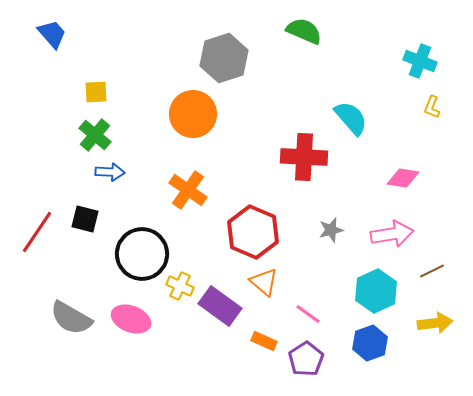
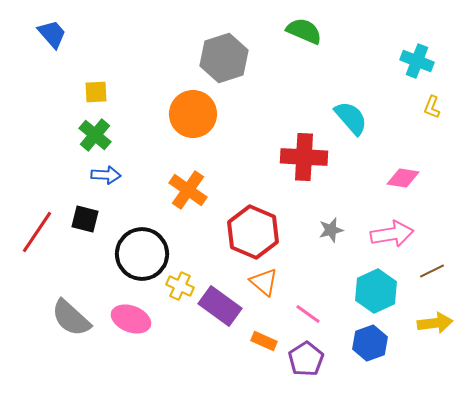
cyan cross: moved 3 px left
blue arrow: moved 4 px left, 3 px down
gray semicircle: rotated 12 degrees clockwise
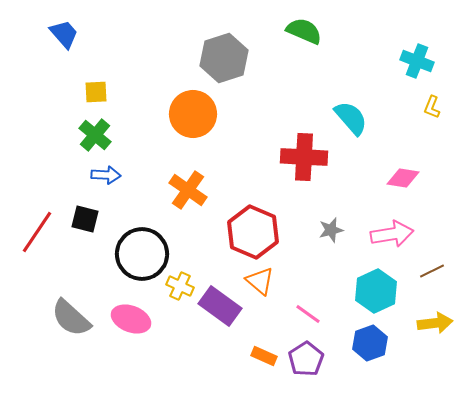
blue trapezoid: moved 12 px right
orange triangle: moved 4 px left, 1 px up
orange rectangle: moved 15 px down
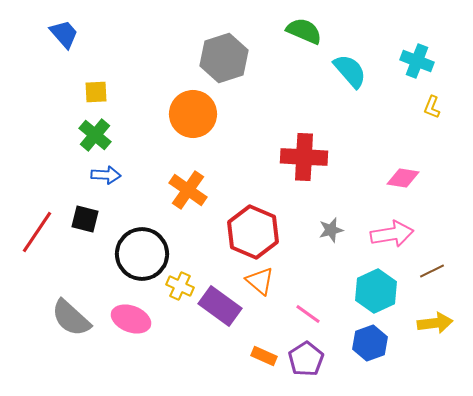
cyan semicircle: moved 1 px left, 47 px up
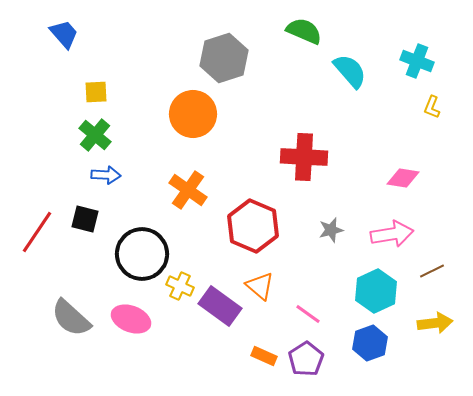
red hexagon: moved 6 px up
orange triangle: moved 5 px down
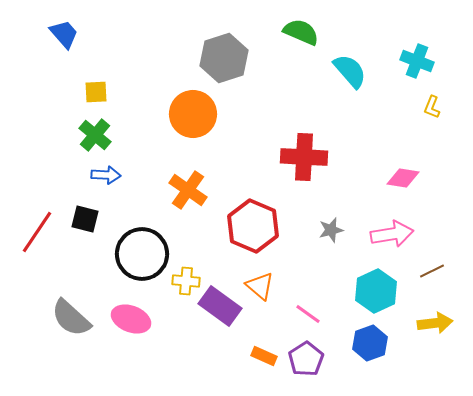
green semicircle: moved 3 px left, 1 px down
yellow cross: moved 6 px right, 5 px up; rotated 20 degrees counterclockwise
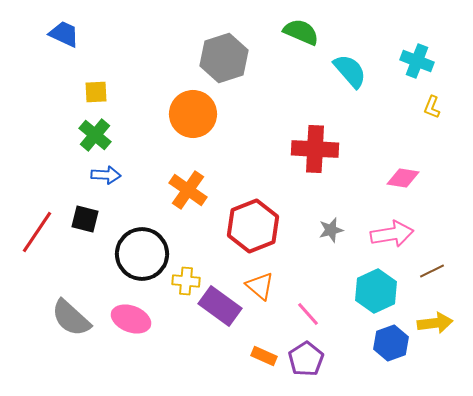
blue trapezoid: rotated 24 degrees counterclockwise
red cross: moved 11 px right, 8 px up
red hexagon: rotated 15 degrees clockwise
pink line: rotated 12 degrees clockwise
blue hexagon: moved 21 px right
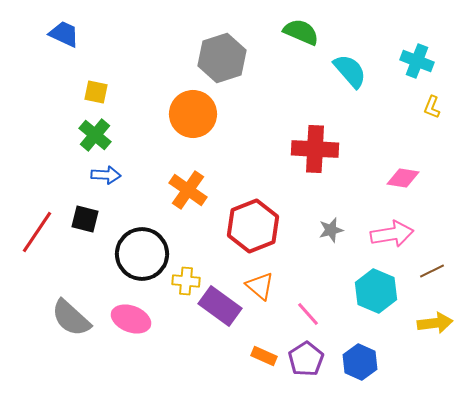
gray hexagon: moved 2 px left
yellow square: rotated 15 degrees clockwise
cyan hexagon: rotated 12 degrees counterclockwise
blue hexagon: moved 31 px left, 19 px down; rotated 16 degrees counterclockwise
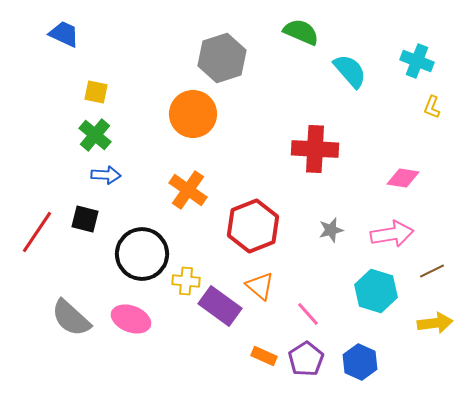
cyan hexagon: rotated 6 degrees counterclockwise
